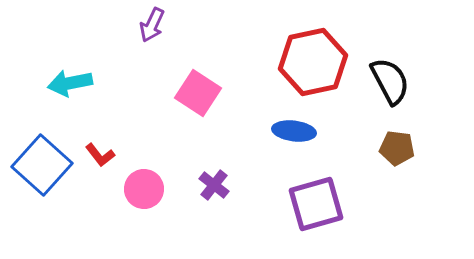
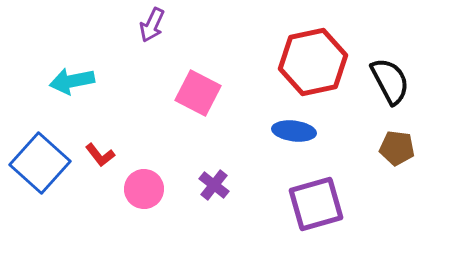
cyan arrow: moved 2 px right, 2 px up
pink square: rotated 6 degrees counterclockwise
blue square: moved 2 px left, 2 px up
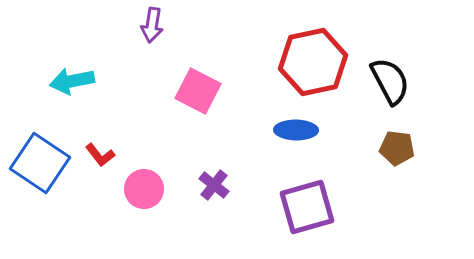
purple arrow: rotated 16 degrees counterclockwise
pink square: moved 2 px up
blue ellipse: moved 2 px right, 1 px up; rotated 6 degrees counterclockwise
blue square: rotated 8 degrees counterclockwise
purple square: moved 9 px left, 3 px down
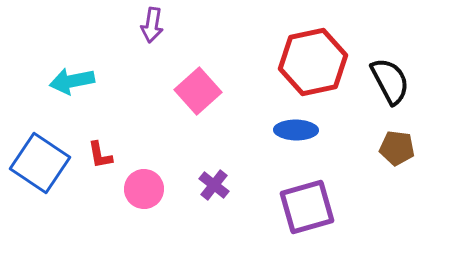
pink square: rotated 21 degrees clockwise
red L-shape: rotated 28 degrees clockwise
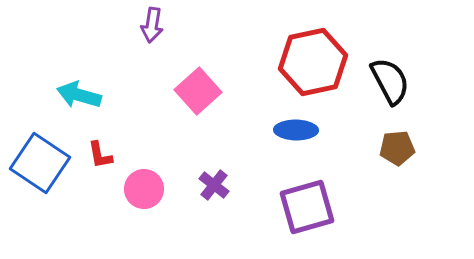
cyan arrow: moved 7 px right, 14 px down; rotated 27 degrees clockwise
brown pentagon: rotated 12 degrees counterclockwise
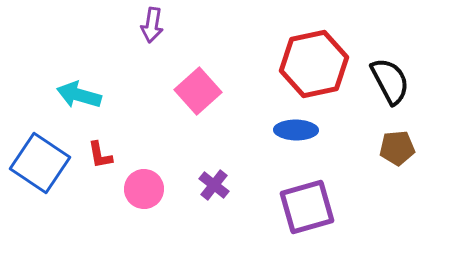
red hexagon: moved 1 px right, 2 px down
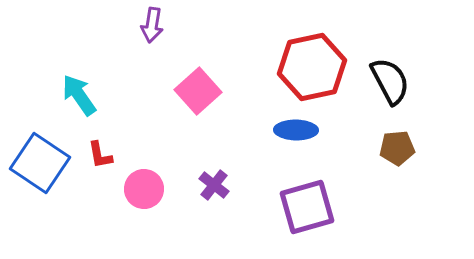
red hexagon: moved 2 px left, 3 px down
cyan arrow: rotated 39 degrees clockwise
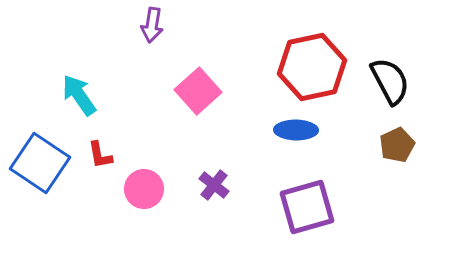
brown pentagon: moved 3 px up; rotated 20 degrees counterclockwise
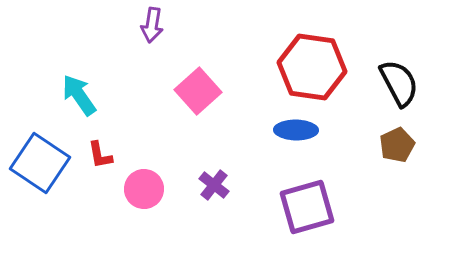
red hexagon: rotated 20 degrees clockwise
black semicircle: moved 9 px right, 2 px down
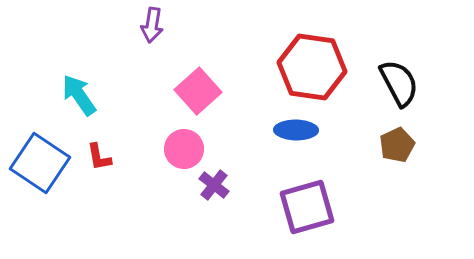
red L-shape: moved 1 px left, 2 px down
pink circle: moved 40 px right, 40 px up
